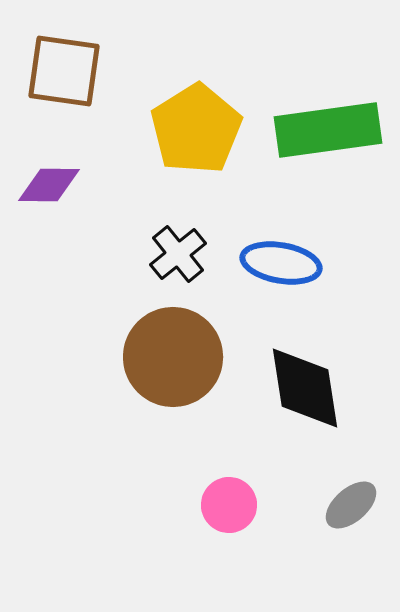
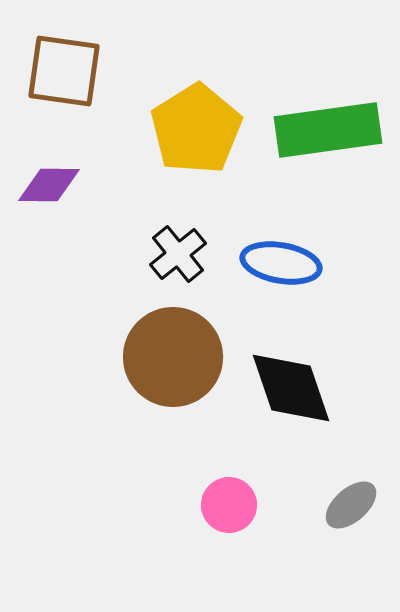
black diamond: moved 14 px left; rotated 10 degrees counterclockwise
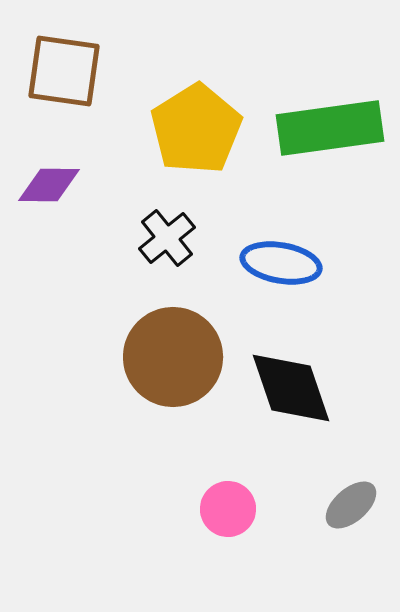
green rectangle: moved 2 px right, 2 px up
black cross: moved 11 px left, 16 px up
pink circle: moved 1 px left, 4 px down
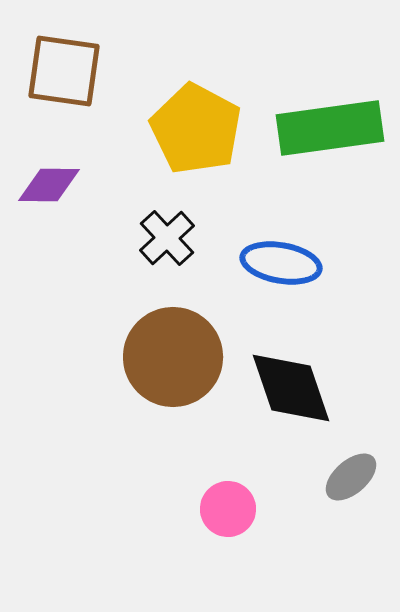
yellow pentagon: rotated 12 degrees counterclockwise
black cross: rotated 4 degrees counterclockwise
gray ellipse: moved 28 px up
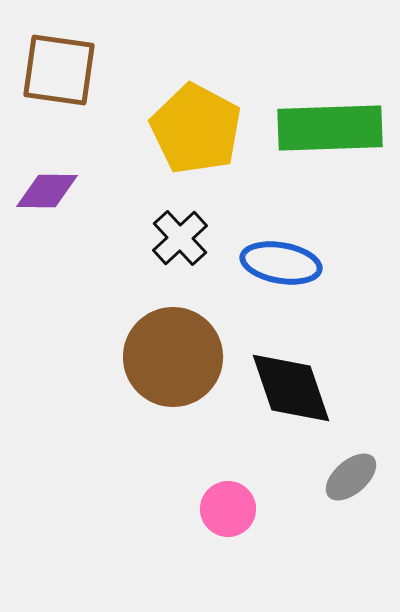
brown square: moved 5 px left, 1 px up
green rectangle: rotated 6 degrees clockwise
purple diamond: moved 2 px left, 6 px down
black cross: moved 13 px right
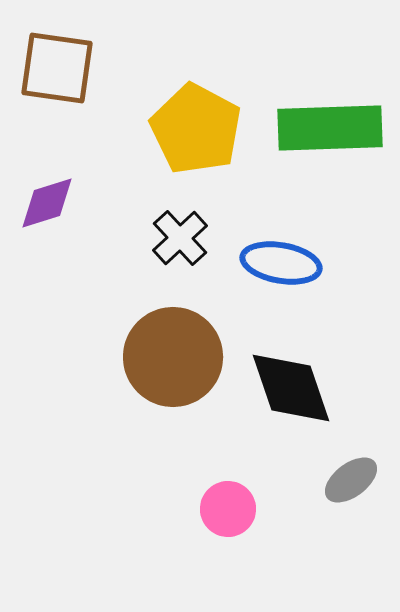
brown square: moved 2 px left, 2 px up
purple diamond: moved 12 px down; rotated 18 degrees counterclockwise
gray ellipse: moved 3 px down; rotated 4 degrees clockwise
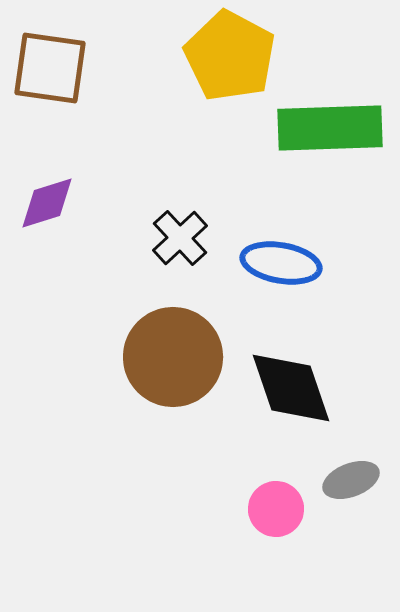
brown square: moved 7 px left
yellow pentagon: moved 34 px right, 73 px up
gray ellipse: rotated 16 degrees clockwise
pink circle: moved 48 px right
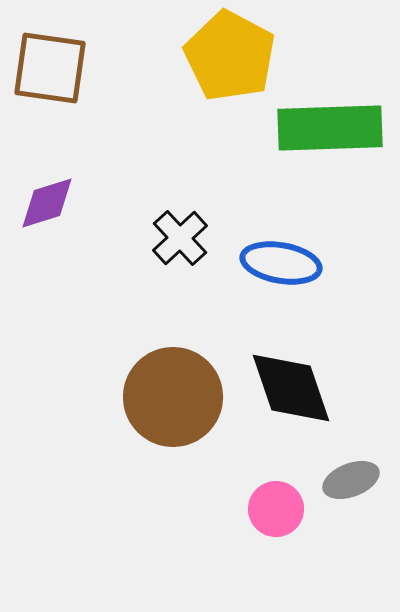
brown circle: moved 40 px down
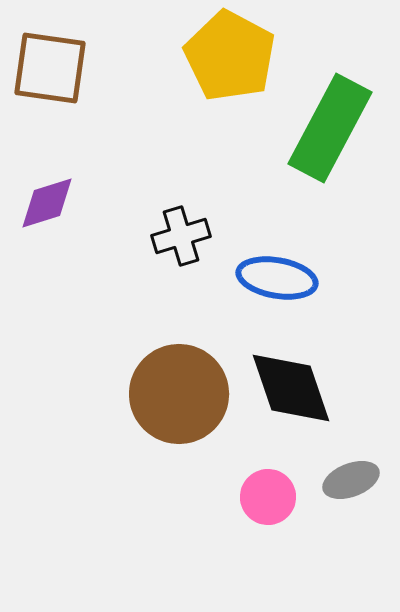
green rectangle: rotated 60 degrees counterclockwise
black cross: moved 1 px right, 2 px up; rotated 26 degrees clockwise
blue ellipse: moved 4 px left, 15 px down
brown circle: moved 6 px right, 3 px up
pink circle: moved 8 px left, 12 px up
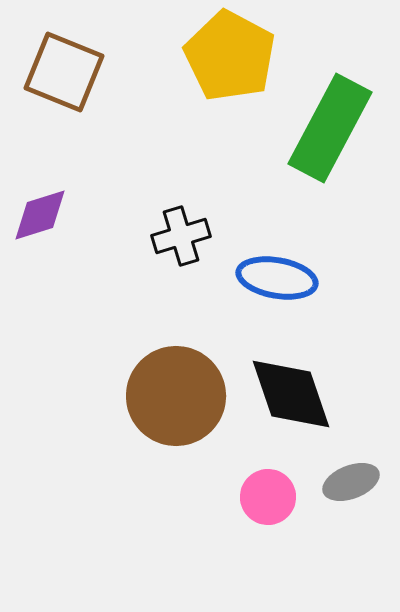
brown square: moved 14 px right, 4 px down; rotated 14 degrees clockwise
purple diamond: moved 7 px left, 12 px down
black diamond: moved 6 px down
brown circle: moved 3 px left, 2 px down
gray ellipse: moved 2 px down
